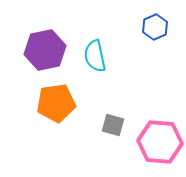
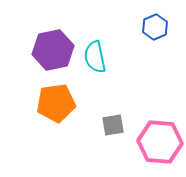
purple hexagon: moved 8 px right
cyan semicircle: moved 1 px down
gray square: rotated 25 degrees counterclockwise
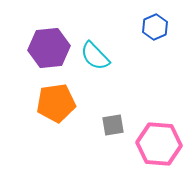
purple hexagon: moved 4 px left, 2 px up; rotated 6 degrees clockwise
cyan semicircle: moved 1 px up; rotated 32 degrees counterclockwise
pink hexagon: moved 1 px left, 2 px down
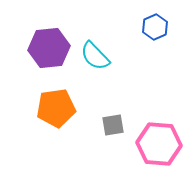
orange pentagon: moved 5 px down
